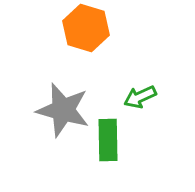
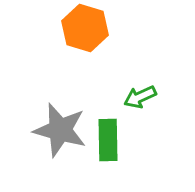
orange hexagon: moved 1 px left
gray star: moved 3 px left, 20 px down
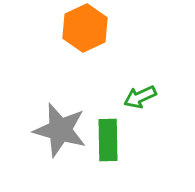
orange hexagon: rotated 18 degrees clockwise
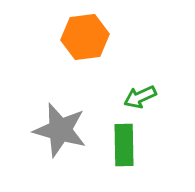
orange hexagon: moved 9 px down; rotated 18 degrees clockwise
green rectangle: moved 16 px right, 5 px down
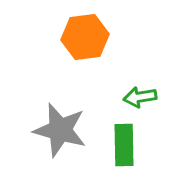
green arrow: rotated 16 degrees clockwise
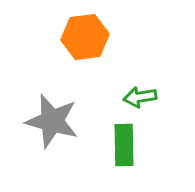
gray star: moved 8 px left, 9 px up
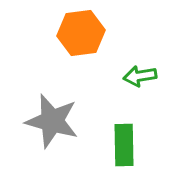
orange hexagon: moved 4 px left, 4 px up
green arrow: moved 21 px up
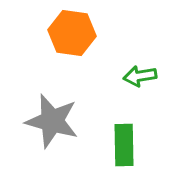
orange hexagon: moved 9 px left; rotated 15 degrees clockwise
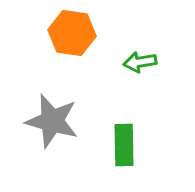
green arrow: moved 14 px up
